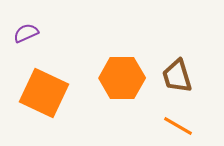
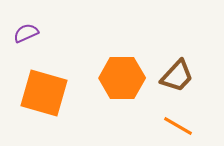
brown trapezoid: rotated 120 degrees counterclockwise
orange square: rotated 9 degrees counterclockwise
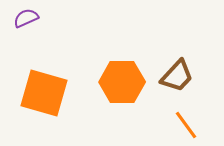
purple semicircle: moved 15 px up
orange hexagon: moved 4 px down
orange line: moved 8 px right, 1 px up; rotated 24 degrees clockwise
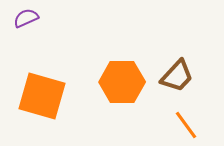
orange square: moved 2 px left, 3 px down
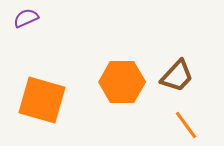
orange square: moved 4 px down
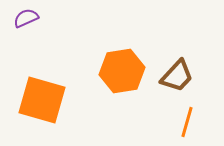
orange hexagon: moved 11 px up; rotated 9 degrees counterclockwise
orange line: moved 1 px right, 3 px up; rotated 52 degrees clockwise
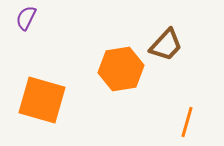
purple semicircle: rotated 40 degrees counterclockwise
orange hexagon: moved 1 px left, 2 px up
brown trapezoid: moved 11 px left, 31 px up
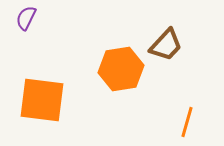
orange square: rotated 9 degrees counterclockwise
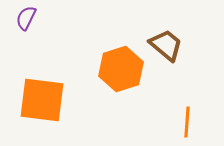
brown trapezoid: rotated 93 degrees counterclockwise
orange hexagon: rotated 9 degrees counterclockwise
orange line: rotated 12 degrees counterclockwise
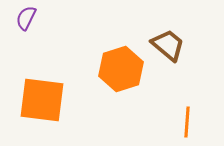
brown trapezoid: moved 2 px right
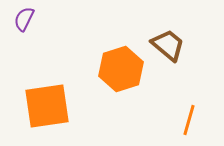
purple semicircle: moved 2 px left, 1 px down
orange square: moved 5 px right, 6 px down; rotated 15 degrees counterclockwise
orange line: moved 2 px right, 2 px up; rotated 12 degrees clockwise
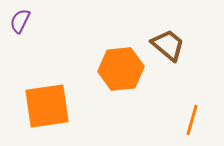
purple semicircle: moved 4 px left, 2 px down
orange hexagon: rotated 12 degrees clockwise
orange line: moved 3 px right
